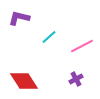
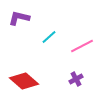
red diamond: rotated 16 degrees counterclockwise
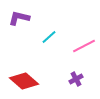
pink line: moved 2 px right
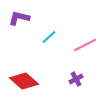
pink line: moved 1 px right, 1 px up
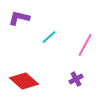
pink line: rotated 35 degrees counterclockwise
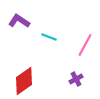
purple L-shape: moved 3 px down; rotated 20 degrees clockwise
cyan line: rotated 63 degrees clockwise
red diamond: rotated 76 degrees counterclockwise
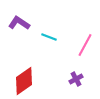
purple L-shape: moved 2 px down
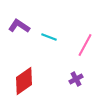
purple L-shape: moved 3 px down
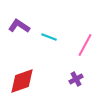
red diamond: moved 2 px left; rotated 16 degrees clockwise
